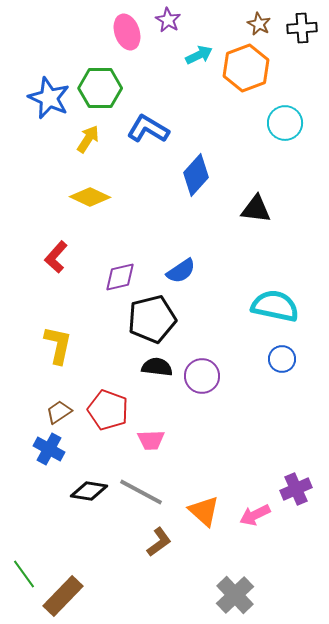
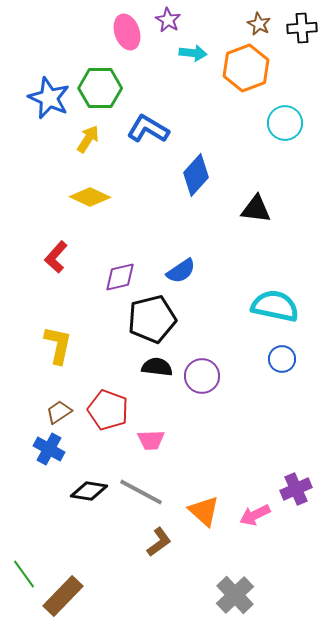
cyan arrow: moved 6 px left, 2 px up; rotated 32 degrees clockwise
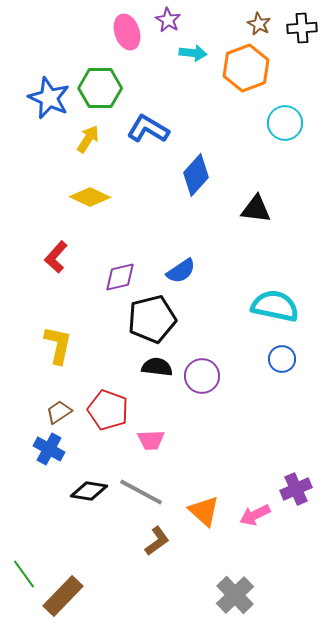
brown L-shape: moved 2 px left, 1 px up
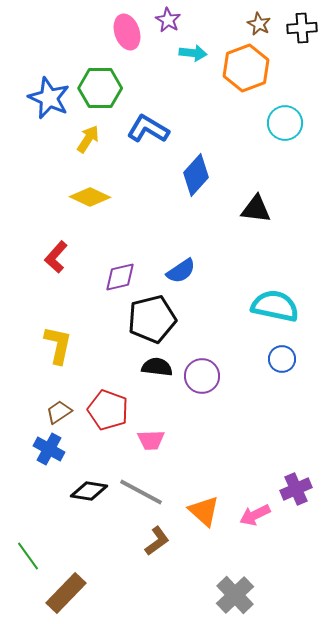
green line: moved 4 px right, 18 px up
brown rectangle: moved 3 px right, 3 px up
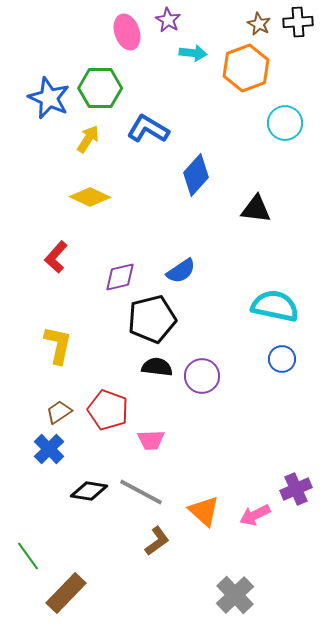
black cross: moved 4 px left, 6 px up
blue cross: rotated 16 degrees clockwise
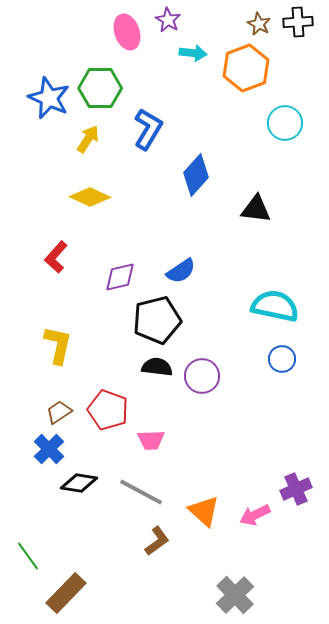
blue L-shape: rotated 90 degrees clockwise
black pentagon: moved 5 px right, 1 px down
black diamond: moved 10 px left, 8 px up
